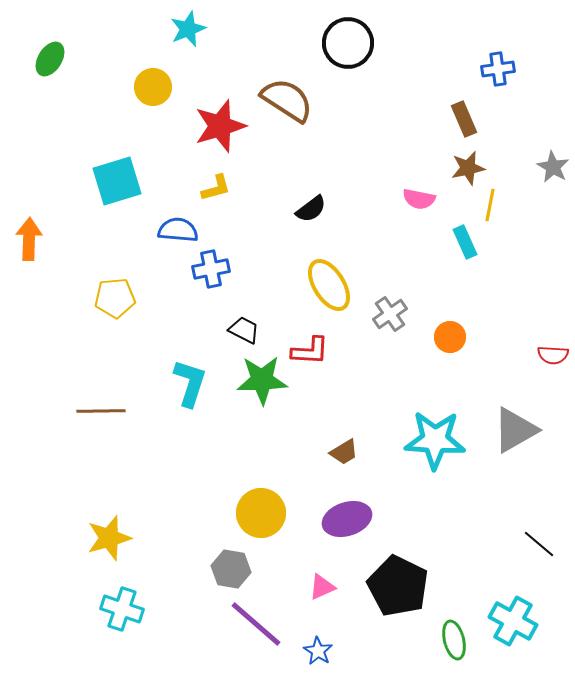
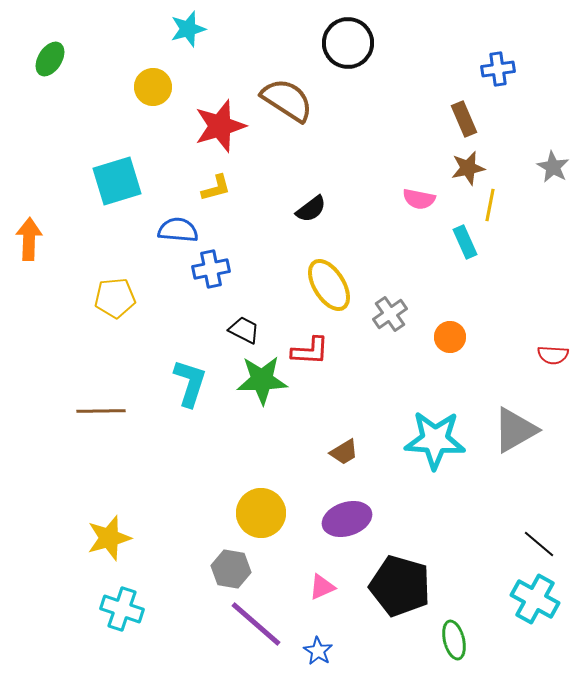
cyan star at (188, 29): rotated 6 degrees clockwise
black pentagon at (398, 586): moved 2 px right; rotated 10 degrees counterclockwise
cyan cross at (513, 621): moved 22 px right, 22 px up
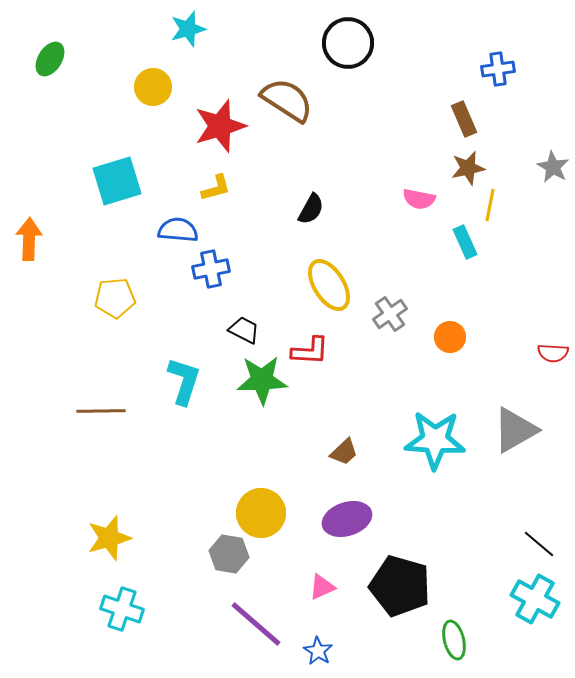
black semicircle at (311, 209): rotated 24 degrees counterclockwise
red semicircle at (553, 355): moved 2 px up
cyan L-shape at (190, 383): moved 6 px left, 2 px up
brown trapezoid at (344, 452): rotated 12 degrees counterclockwise
gray hexagon at (231, 569): moved 2 px left, 15 px up
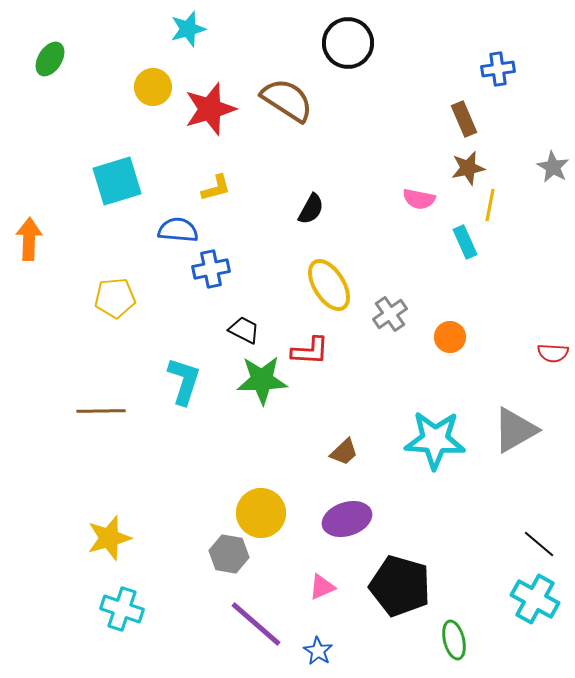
red star at (220, 126): moved 10 px left, 17 px up
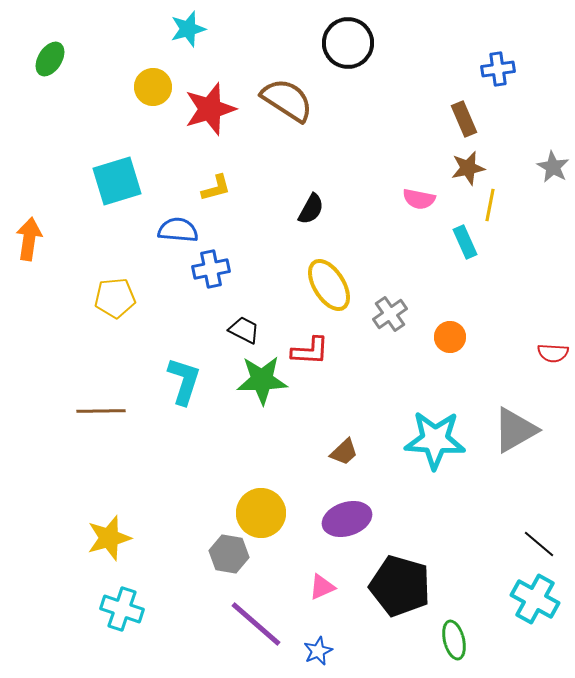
orange arrow at (29, 239): rotated 6 degrees clockwise
blue star at (318, 651): rotated 16 degrees clockwise
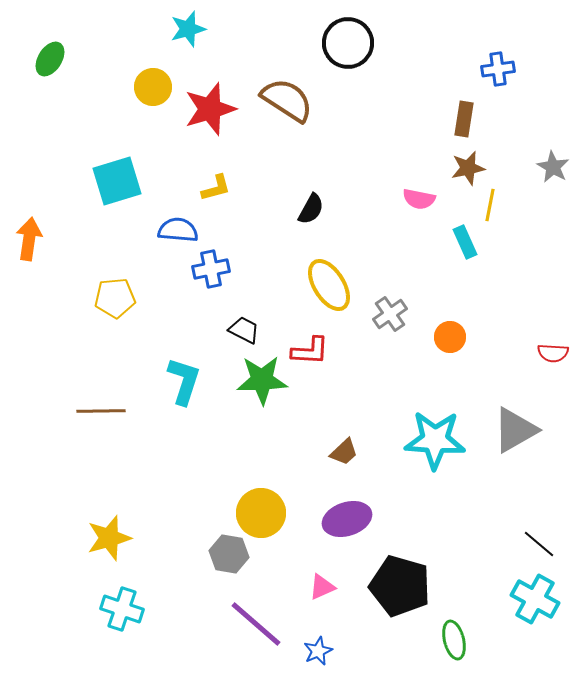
brown rectangle at (464, 119): rotated 32 degrees clockwise
